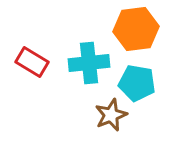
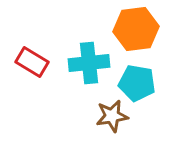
brown star: moved 1 px right, 1 px down; rotated 12 degrees clockwise
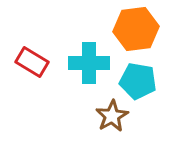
cyan cross: rotated 6 degrees clockwise
cyan pentagon: moved 1 px right, 2 px up
brown star: rotated 20 degrees counterclockwise
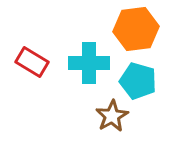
cyan pentagon: rotated 6 degrees clockwise
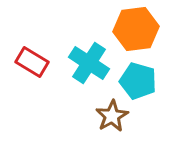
cyan cross: rotated 33 degrees clockwise
